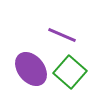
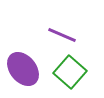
purple ellipse: moved 8 px left
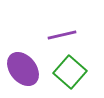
purple line: rotated 36 degrees counterclockwise
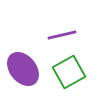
green square: moved 1 px left; rotated 20 degrees clockwise
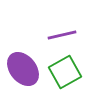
green square: moved 4 px left
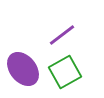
purple line: rotated 24 degrees counterclockwise
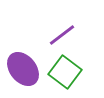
green square: rotated 24 degrees counterclockwise
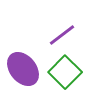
green square: rotated 8 degrees clockwise
